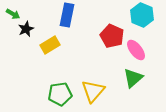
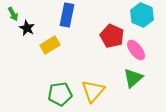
green arrow: rotated 32 degrees clockwise
black star: moved 1 px right, 1 px up; rotated 21 degrees counterclockwise
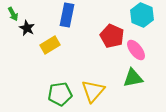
green triangle: rotated 30 degrees clockwise
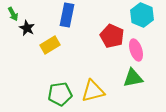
pink ellipse: rotated 20 degrees clockwise
yellow triangle: rotated 35 degrees clockwise
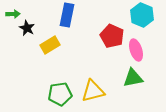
green arrow: rotated 64 degrees counterclockwise
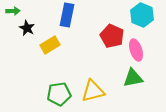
green arrow: moved 3 px up
green pentagon: moved 1 px left
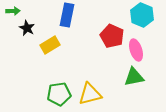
green triangle: moved 1 px right, 1 px up
yellow triangle: moved 3 px left, 3 px down
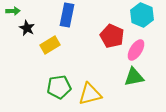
pink ellipse: rotated 50 degrees clockwise
green pentagon: moved 7 px up
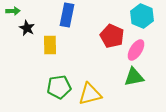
cyan hexagon: moved 1 px down
yellow rectangle: rotated 60 degrees counterclockwise
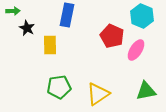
green triangle: moved 12 px right, 14 px down
yellow triangle: moved 8 px right; rotated 20 degrees counterclockwise
